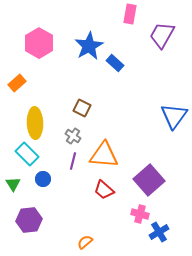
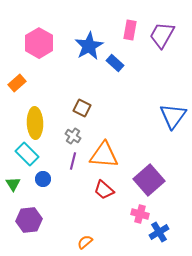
pink rectangle: moved 16 px down
blue triangle: moved 1 px left
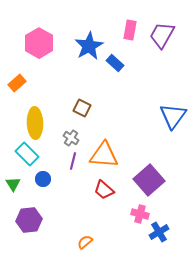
gray cross: moved 2 px left, 2 px down
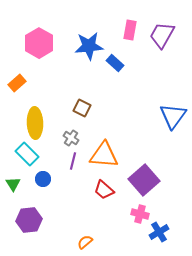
blue star: rotated 24 degrees clockwise
purple square: moved 5 px left
